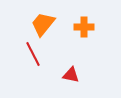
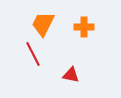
orange trapezoid: rotated 12 degrees counterclockwise
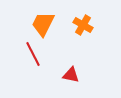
orange cross: moved 1 px left, 2 px up; rotated 30 degrees clockwise
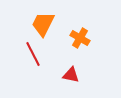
orange cross: moved 3 px left, 13 px down
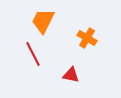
orange trapezoid: moved 3 px up
orange cross: moved 7 px right
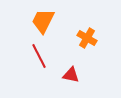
red line: moved 6 px right, 2 px down
